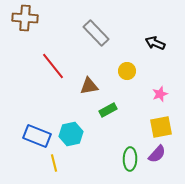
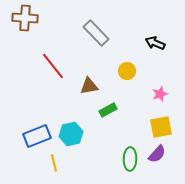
blue rectangle: rotated 44 degrees counterclockwise
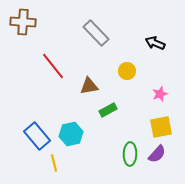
brown cross: moved 2 px left, 4 px down
blue rectangle: rotated 72 degrees clockwise
green ellipse: moved 5 px up
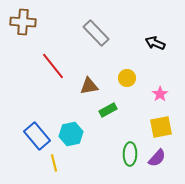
yellow circle: moved 7 px down
pink star: rotated 14 degrees counterclockwise
purple semicircle: moved 4 px down
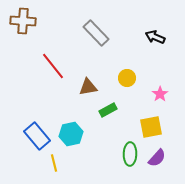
brown cross: moved 1 px up
black arrow: moved 6 px up
brown triangle: moved 1 px left, 1 px down
yellow square: moved 10 px left
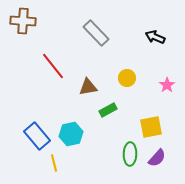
pink star: moved 7 px right, 9 px up
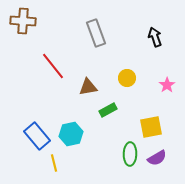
gray rectangle: rotated 24 degrees clockwise
black arrow: rotated 48 degrees clockwise
purple semicircle: rotated 18 degrees clockwise
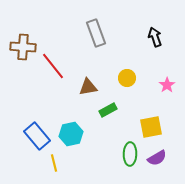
brown cross: moved 26 px down
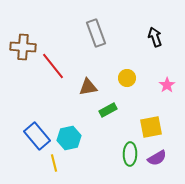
cyan hexagon: moved 2 px left, 4 px down
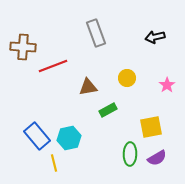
black arrow: rotated 84 degrees counterclockwise
red line: rotated 72 degrees counterclockwise
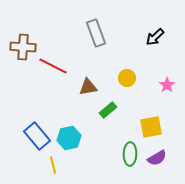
black arrow: rotated 30 degrees counterclockwise
red line: rotated 48 degrees clockwise
green rectangle: rotated 12 degrees counterclockwise
yellow line: moved 1 px left, 2 px down
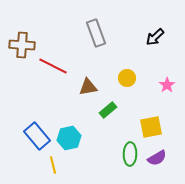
brown cross: moved 1 px left, 2 px up
